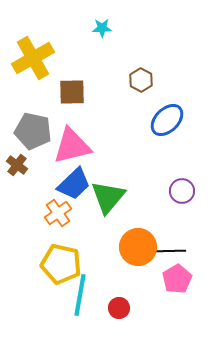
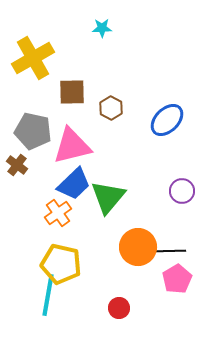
brown hexagon: moved 30 px left, 28 px down
cyan line: moved 32 px left
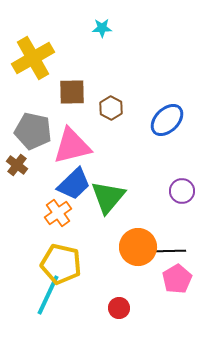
cyan line: rotated 15 degrees clockwise
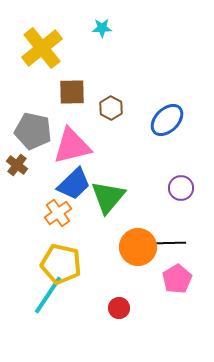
yellow cross: moved 9 px right, 10 px up; rotated 9 degrees counterclockwise
purple circle: moved 1 px left, 3 px up
black line: moved 8 px up
cyan line: rotated 9 degrees clockwise
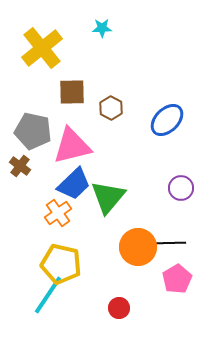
brown cross: moved 3 px right, 1 px down
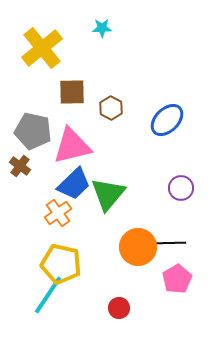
green triangle: moved 3 px up
